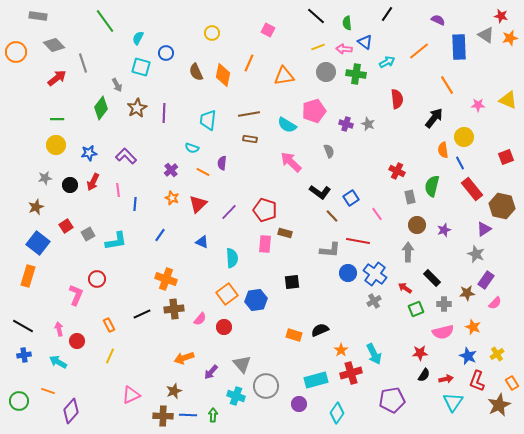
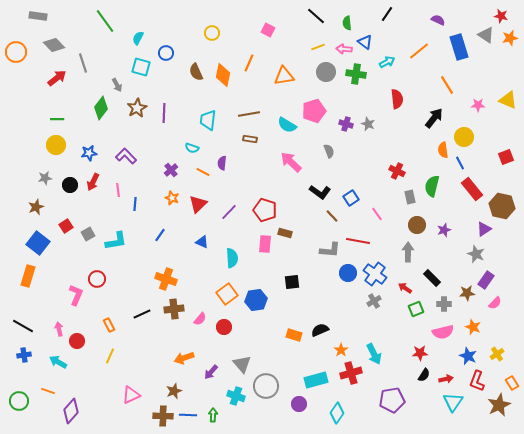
blue rectangle at (459, 47): rotated 15 degrees counterclockwise
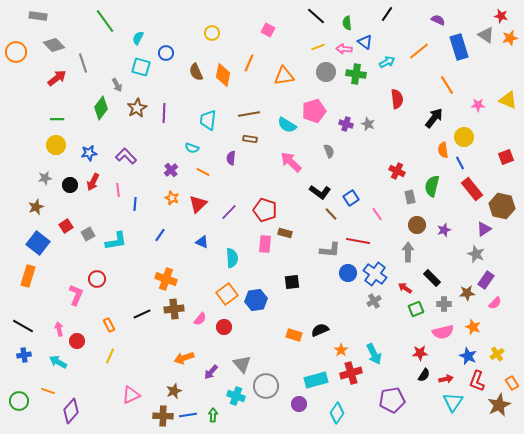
purple semicircle at (222, 163): moved 9 px right, 5 px up
brown line at (332, 216): moved 1 px left, 2 px up
blue line at (188, 415): rotated 12 degrees counterclockwise
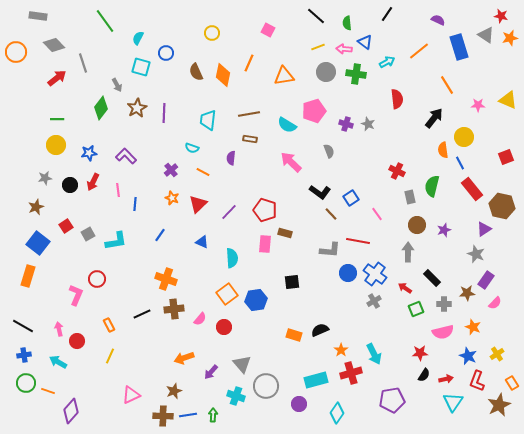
green circle at (19, 401): moved 7 px right, 18 px up
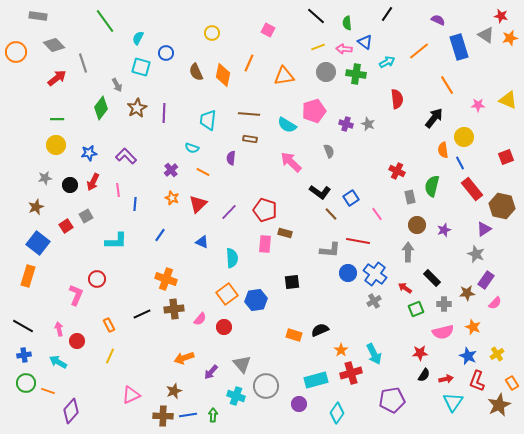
brown line at (249, 114): rotated 15 degrees clockwise
gray square at (88, 234): moved 2 px left, 18 px up
cyan L-shape at (116, 241): rotated 10 degrees clockwise
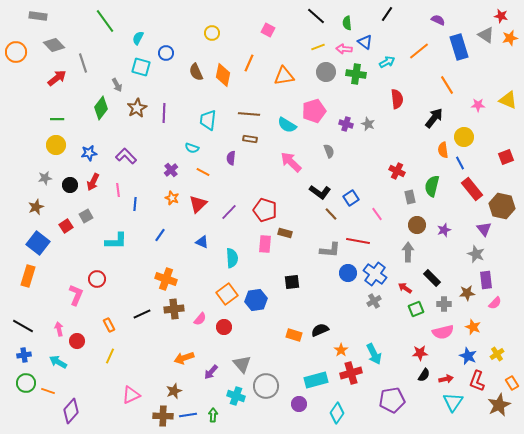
purple triangle at (484, 229): rotated 35 degrees counterclockwise
purple rectangle at (486, 280): rotated 42 degrees counterclockwise
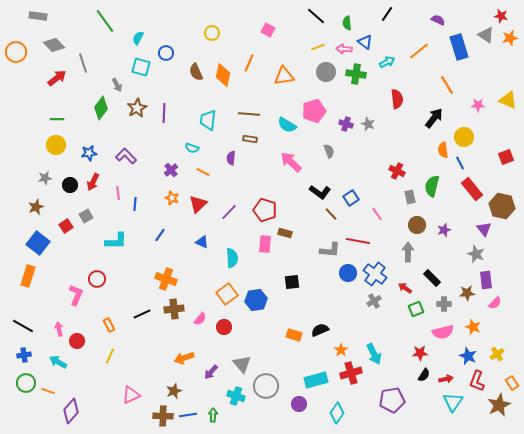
pink line at (118, 190): moved 3 px down
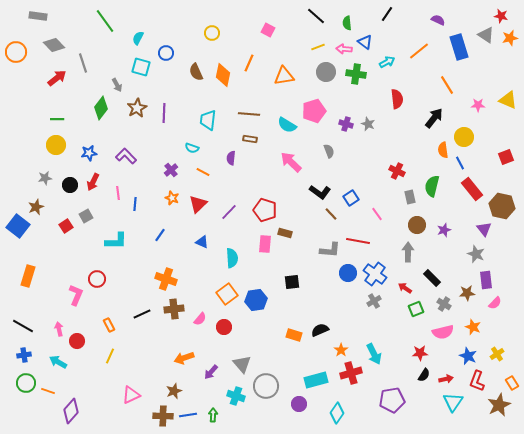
blue square at (38, 243): moved 20 px left, 17 px up
gray cross at (444, 304): rotated 32 degrees clockwise
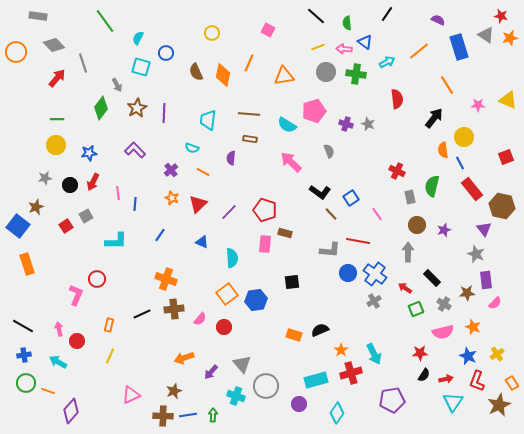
red arrow at (57, 78): rotated 12 degrees counterclockwise
purple L-shape at (126, 156): moved 9 px right, 6 px up
orange rectangle at (28, 276): moved 1 px left, 12 px up; rotated 35 degrees counterclockwise
orange rectangle at (109, 325): rotated 40 degrees clockwise
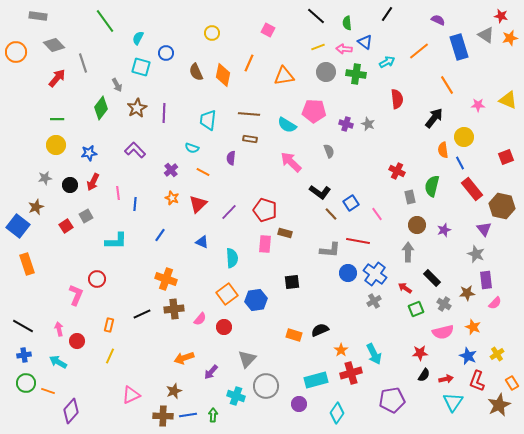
pink pentagon at (314, 111): rotated 20 degrees clockwise
blue square at (351, 198): moved 5 px down
gray triangle at (242, 364): moved 5 px right, 5 px up; rotated 24 degrees clockwise
